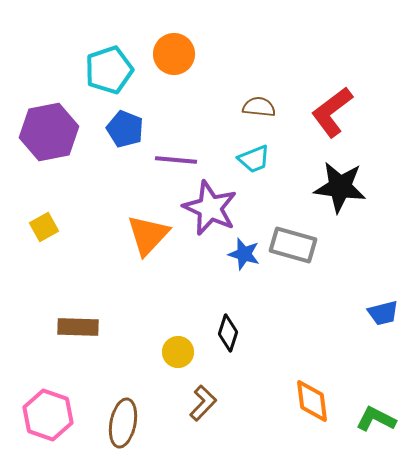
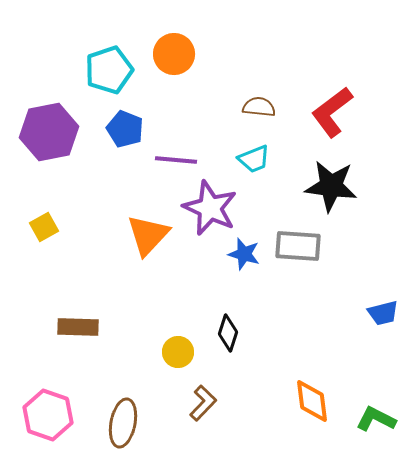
black star: moved 9 px left, 1 px up
gray rectangle: moved 5 px right, 1 px down; rotated 12 degrees counterclockwise
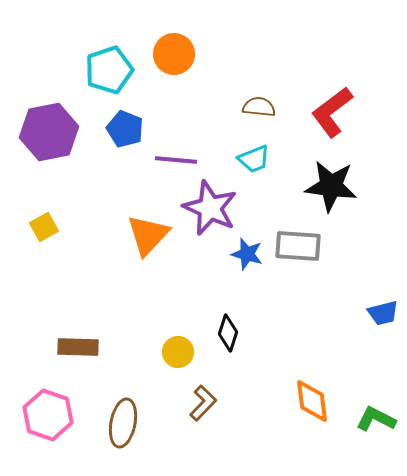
blue star: moved 3 px right
brown rectangle: moved 20 px down
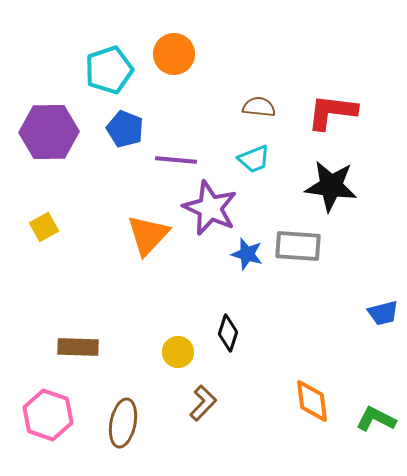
red L-shape: rotated 44 degrees clockwise
purple hexagon: rotated 10 degrees clockwise
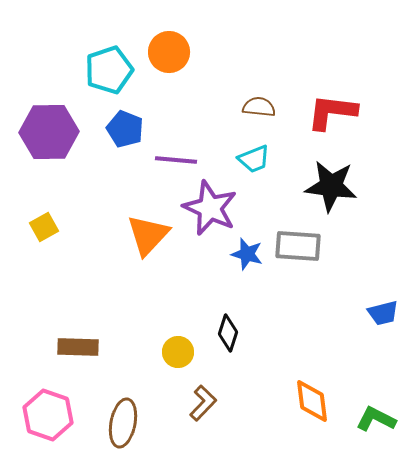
orange circle: moved 5 px left, 2 px up
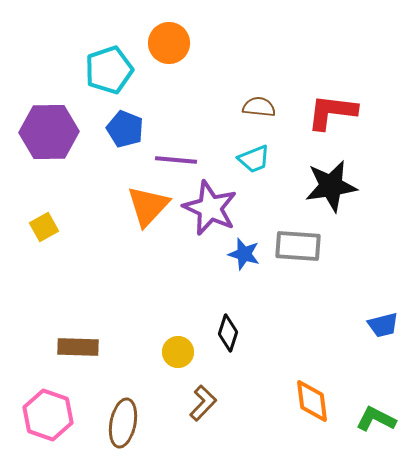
orange circle: moved 9 px up
black star: rotated 16 degrees counterclockwise
orange triangle: moved 29 px up
blue star: moved 3 px left
blue trapezoid: moved 12 px down
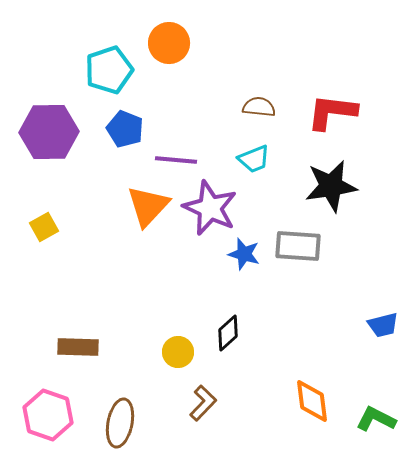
black diamond: rotated 30 degrees clockwise
brown ellipse: moved 3 px left
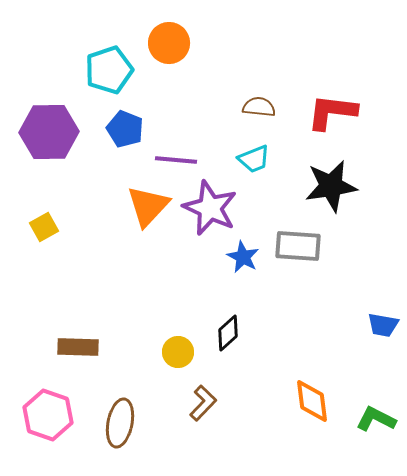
blue star: moved 1 px left, 3 px down; rotated 12 degrees clockwise
blue trapezoid: rotated 24 degrees clockwise
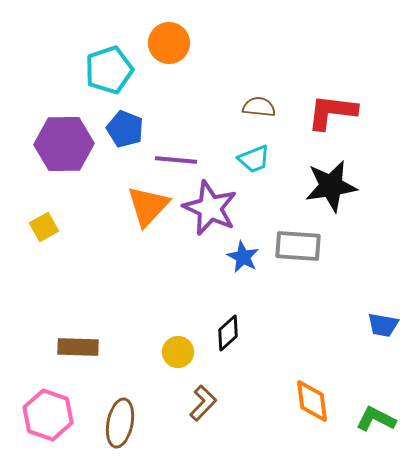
purple hexagon: moved 15 px right, 12 px down
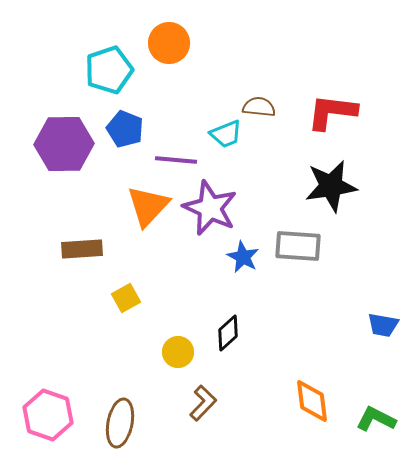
cyan trapezoid: moved 28 px left, 25 px up
yellow square: moved 82 px right, 71 px down
brown rectangle: moved 4 px right, 98 px up; rotated 6 degrees counterclockwise
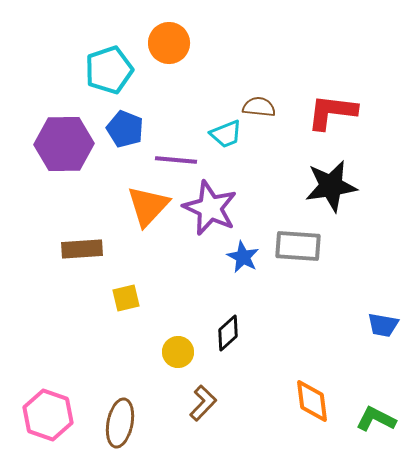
yellow square: rotated 16 degrees clockwise
